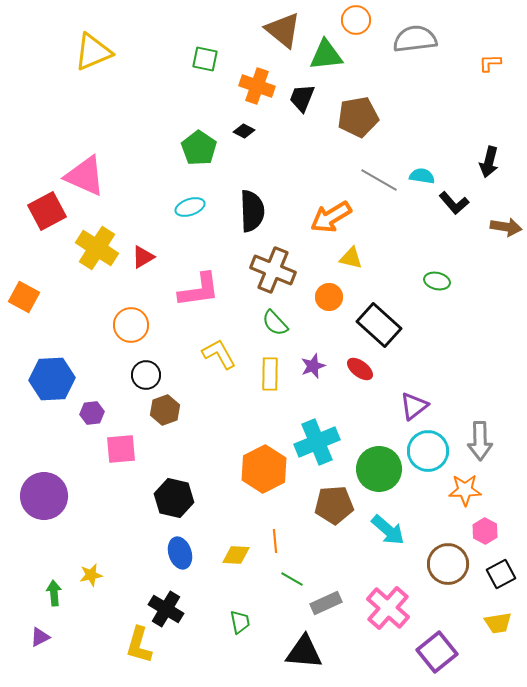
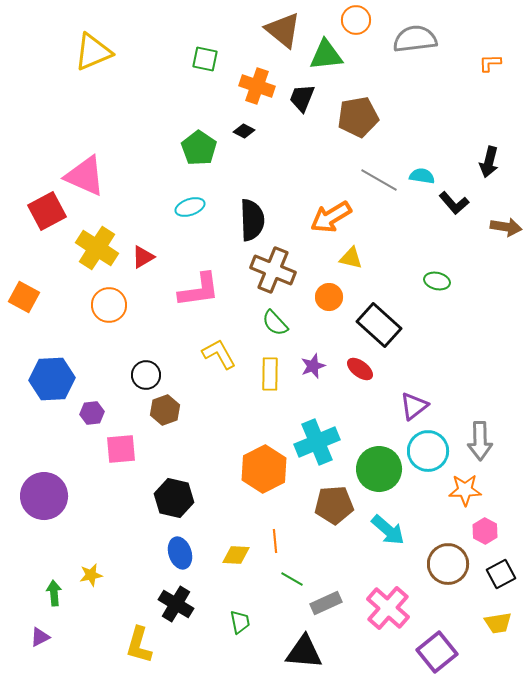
black semicircle at (252, 211): moved 9 px down
orange circle at (131, 325): moved 22 px left, 20 px up
black cross at (166, 609): moved 10 px right, 5 px up
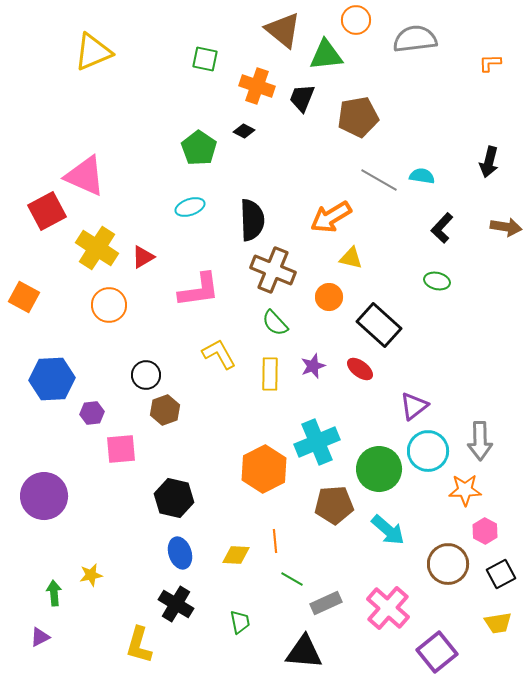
black L-shape at (454, 203): moved 12 px left, 25 px down; rotated 84 degrees clockwise
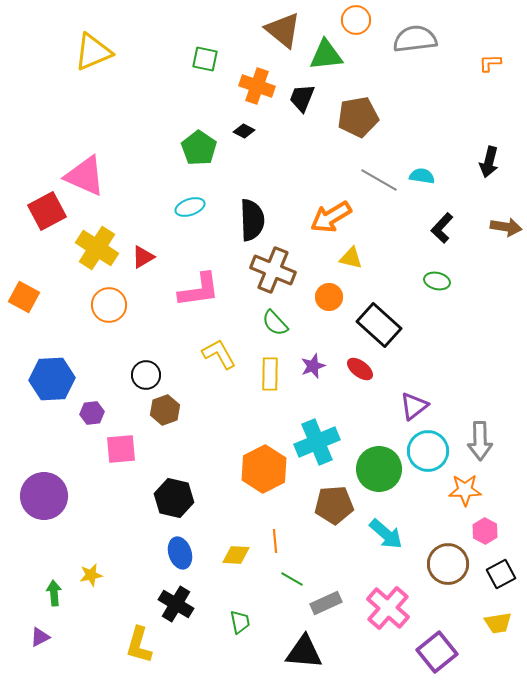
cyan arrow at (388, 530): moved 2 px left, 4 px down
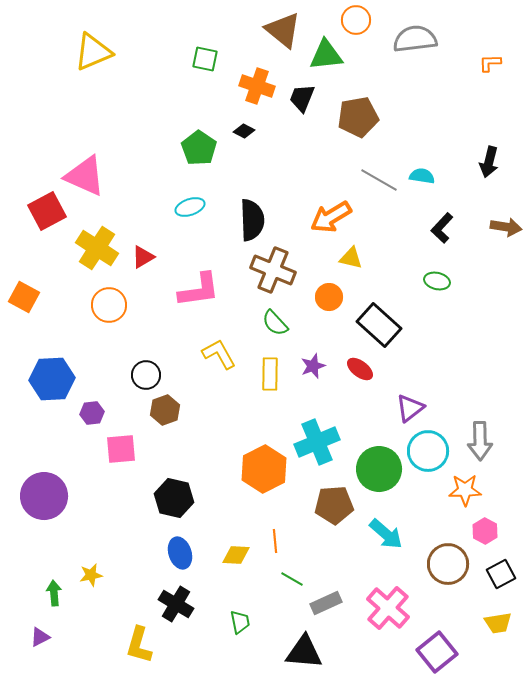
purple triangle at (414, 406): moved 4 px left, 2 px down
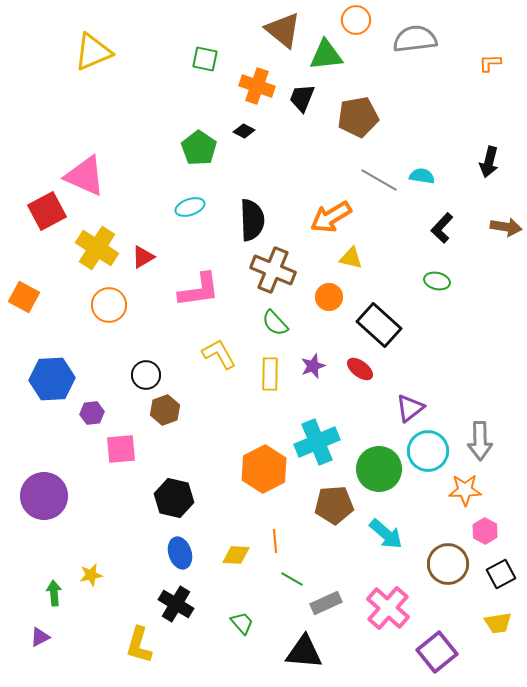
green trapezoid at (240, 622): moved 2 px right, 1 px down; rotated 30 degrees counterclockwise
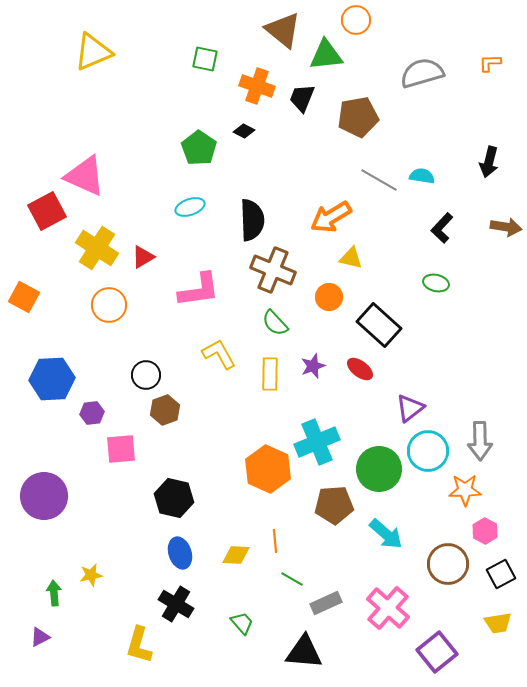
gray semicircle at (415, 39): moved 7 px right, 34 px down; rotated 9 degrees counterclockwise
green ellipse at (437, 281): moved 1 px left, 2 px down
orange hexagon at (264, 469): moved 4 px right; rotated 9 degrees counterclockwise
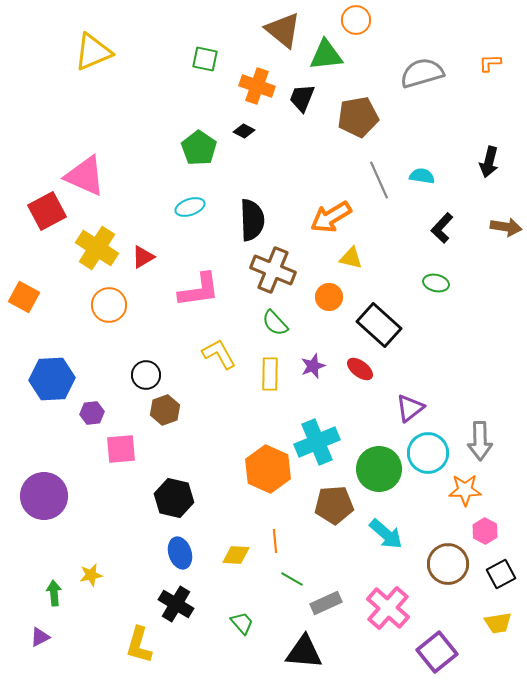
gray line at (379, 180): rotated 36 degrees clockwise
cyan circle at (428, 451): moved 2 px down
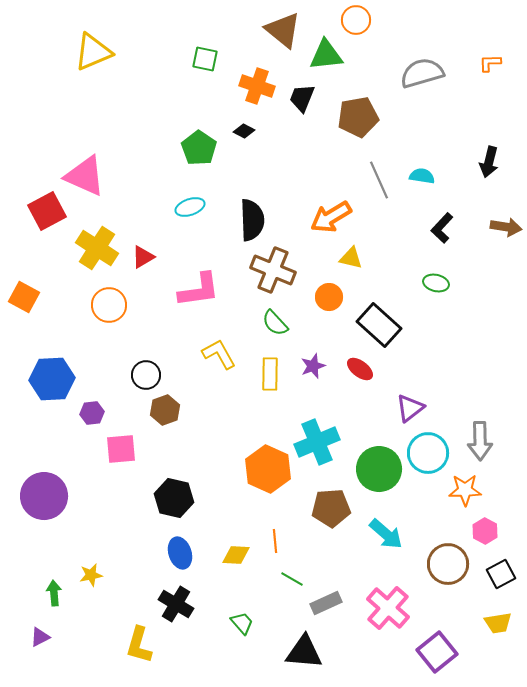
brown pentagon at (334, 505): moved 3 px left, 3 px down
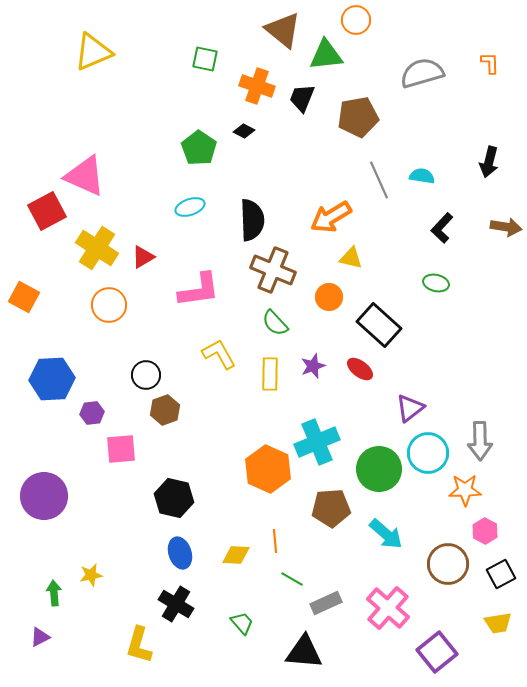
orange L-shape at (490, 63): rotated 90 degrees clockwise
